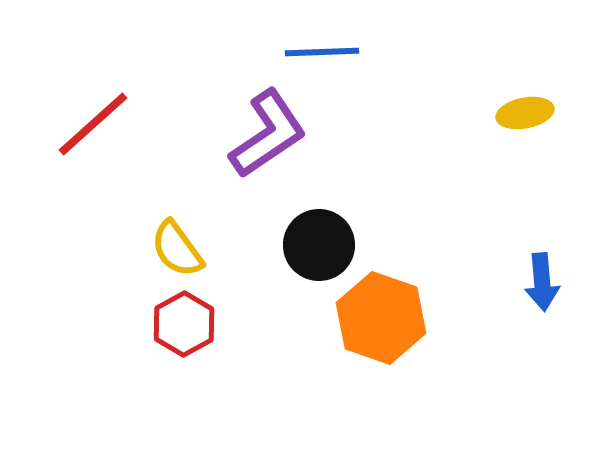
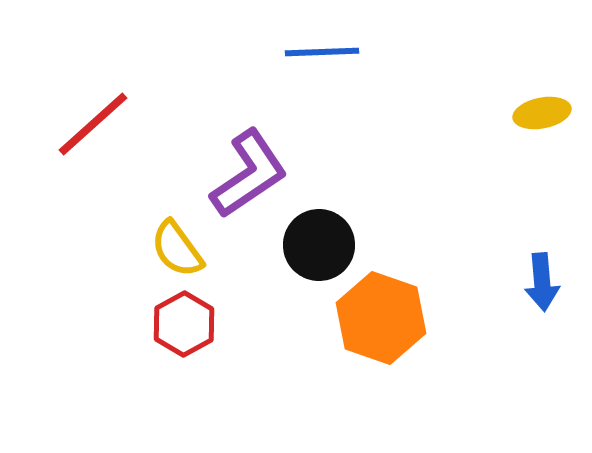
yellow ellipse: moved 17 px right
purple L-shape: moved 19 px left, 40 px down
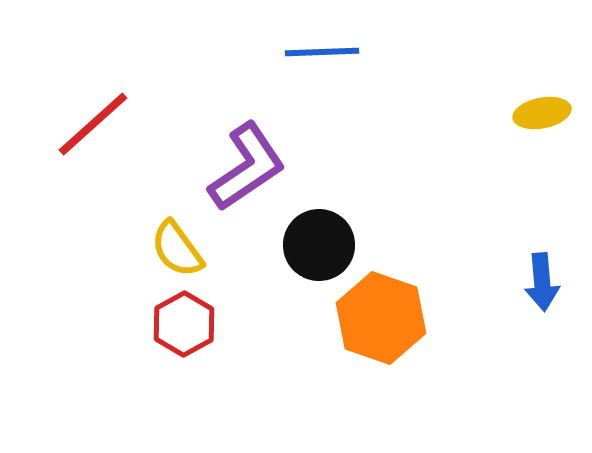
purple L-shape: moved 2 px left, 7 px up
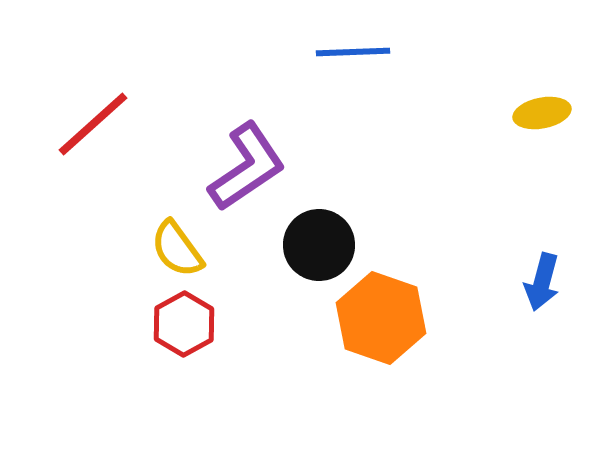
blue line: moved 31 px right
blue arrow: rotated 20 degrees clockwise
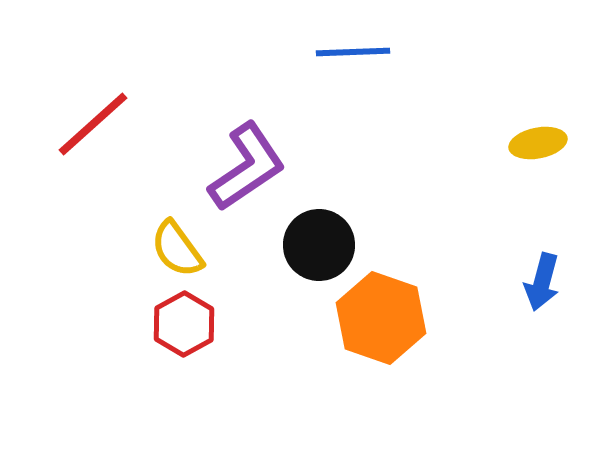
yellow ellipse: moved 4 px left, 30 px down
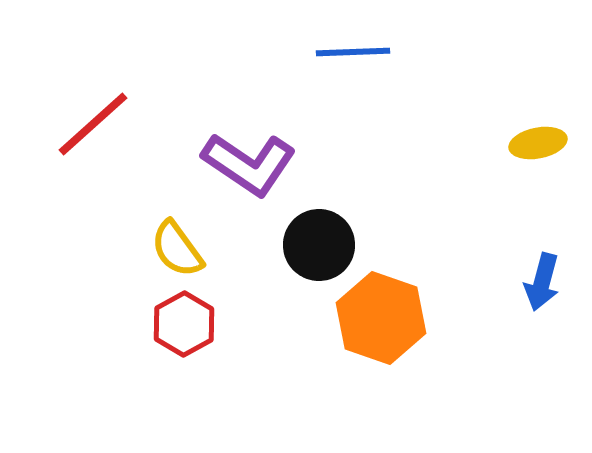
purple L-shape: moved 2 px right, 3 px up; rotated 68 degrees clockwise
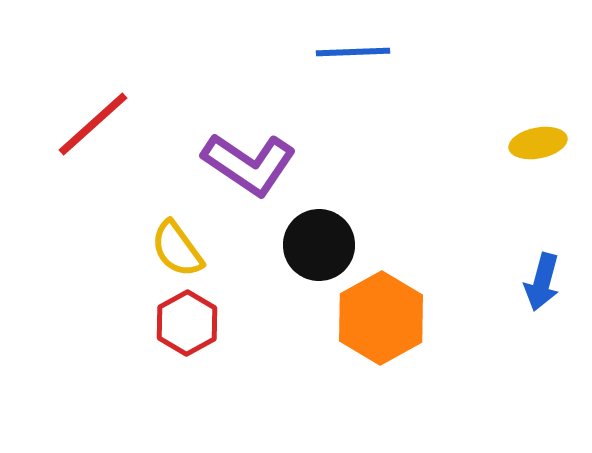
orange hexagon: rotated 12 degrees clockwise
red hexagon: moved 3 px right, 1 px up
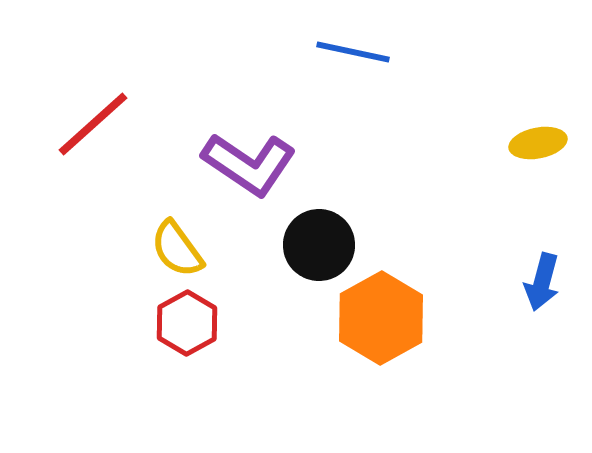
blue line: rotated 14 degrees clockwise
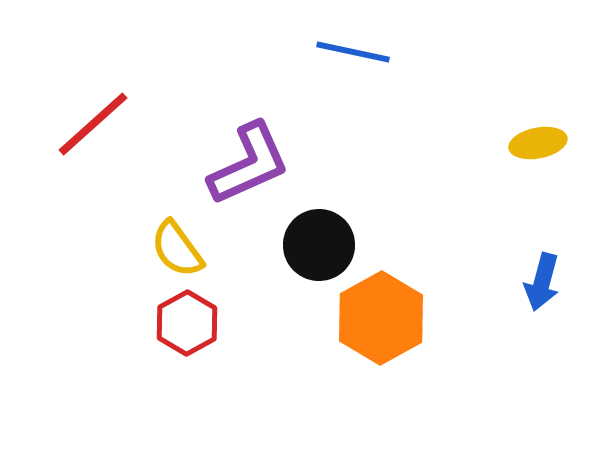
purple L-shape: rotated 58 degrees counterclockwise
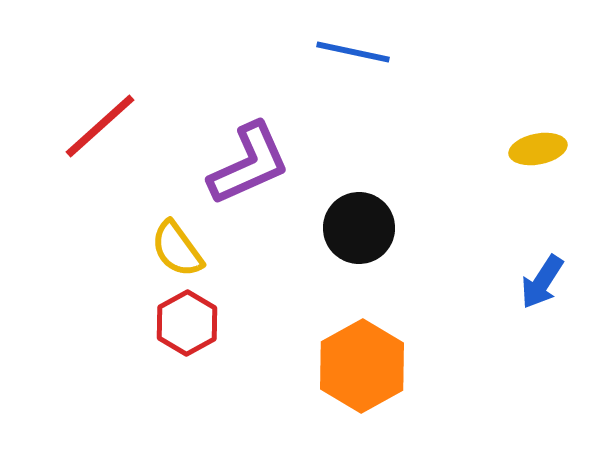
red line: moved 7 px right, 2 px down
yellow ellipse: moved 6 px down
black circle: moved 40 px right, 17 px up
blue arrow: rotated 18 degrees clockwise
orange hexagon: moved 19 px left, 48 px down
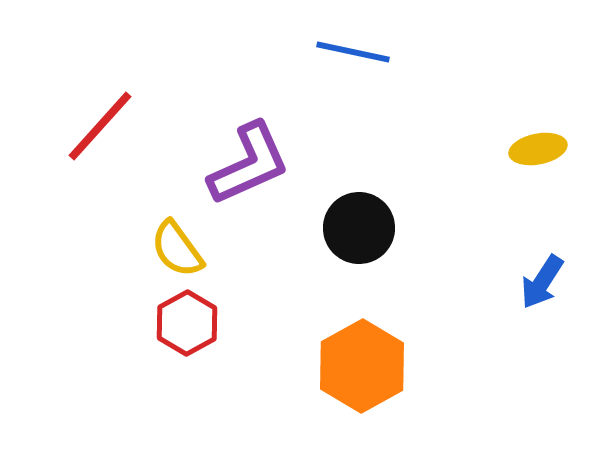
red line: rotated 6 degrees counterclockwise
